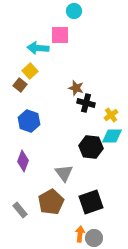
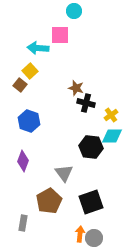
brown pentagon: moved 2 px left, 1 px up
gray rectangle: moved 3 px right, 13 px down; rotated 49 degrees clockwise
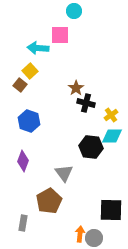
brown star: rotated 21 degrees clockwise
black square: moved 20 px right, 8 px down; rotated 20 degrees clockwise
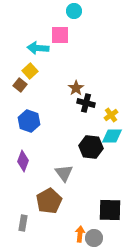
black square: moved 1 px left
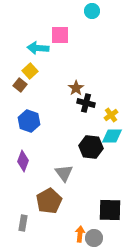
cyan circle: moved 18 px right
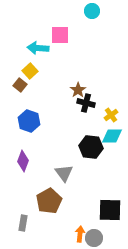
brown star: moved 2 px right, 2 px down
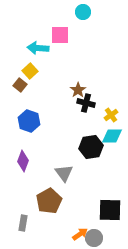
cyan circle: moved 9 px left, 1 px down
black hexagon: rotated 15 degrees counterclockwise
orange arrow: rotated 49 degrees clockwise
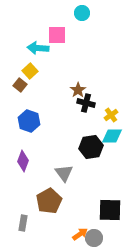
cyan circle: moved 1 px left, 1 px down
pink square: moved 3 px left
